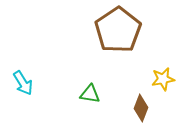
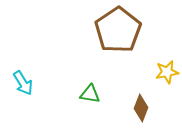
yellow star: moved 4 px right, 7 px up
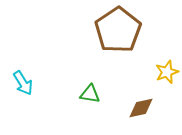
yellow star: rotated 10 degrees counterclockwise
brown diamond: rotated 56 degrees clockwise
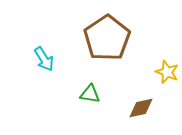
brown pentagon: moved 11 px left, 8 px down
yellow star: rotated 30 degrees counterclockwise
cyan arrow: moved 21 px right, 24 px up
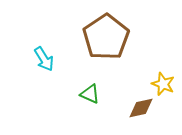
brown pentagon: moved 1 px left, 1 px up
yellow star: moved 4 px left, 12 px down
green triangle: rotated 15 degrees clockwise
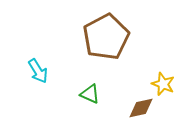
brown pentagon: rotated 6 degrees clockwise
cyan arrow: moved 6 px left, 12 px down
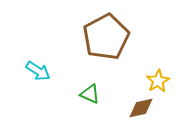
cyan arrow: rotated 25 degrees counterclockwise
yellow star: moved 5 px left, 3 px up; rotated 20 degrees clockwise
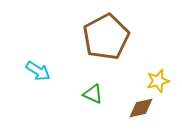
yellow star: rotated 15 degrees clockwise
green triangle: moved 3 px right
